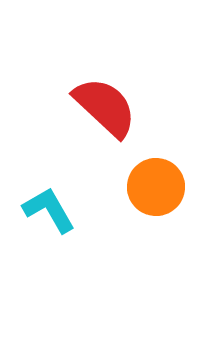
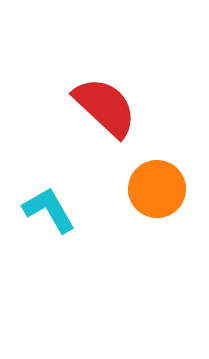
orange circle: moved 1 px right, 2 px down
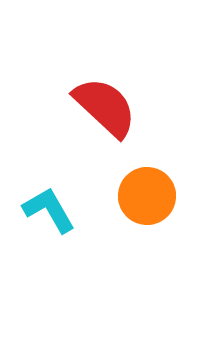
orange circle: moved 10 px left, 7 px down
